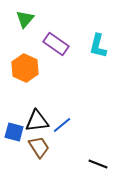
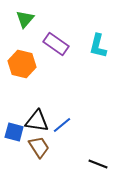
orange hexagon: moved 3 px left, 4 px up; rotated 12 degrees counterclockwise
black triangle: rotated 15 degrees clockwise
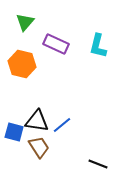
green triangle: moved 3 px down
purple rectangle: rotated 10 degrees counterclockwise
